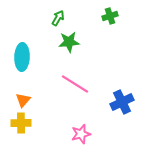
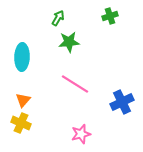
yellow cross: rotated 24 degrees clockwise
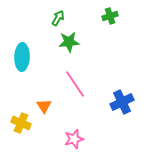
pink line: rotated 24 degrees clockwise
orange triangle: moved 21 px right, 6 px down; rotated 14 degrees counterclockwise
pink star: moved 7 px left, 5 px down
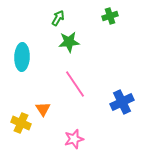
orange triangle: moved 1 px left, 3 px down
